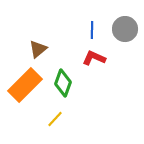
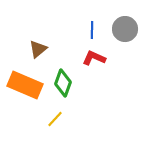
orange rectangle: rotated 68 degrees clockwise
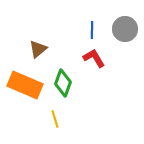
red L-shape: rotated 35 degrees clockwise
yellow line: rotated 60 degrees counterclockwise
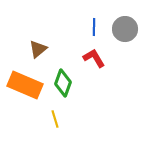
blue line: moved 2 px right, 3 px up
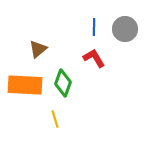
orange rectangle: rotated 20 degrees counterclockwise
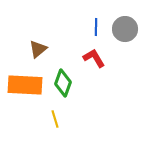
blue line: moved 2 px right
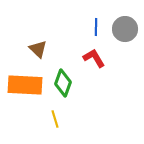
brown triangle: rotated 36 degrees counterclockwise
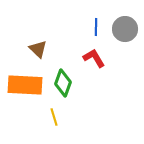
yellow line: moved 1 px left, 2 px up
